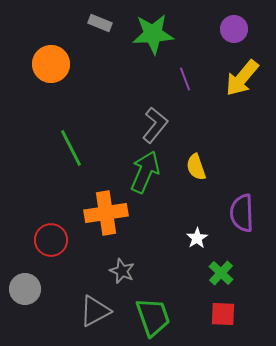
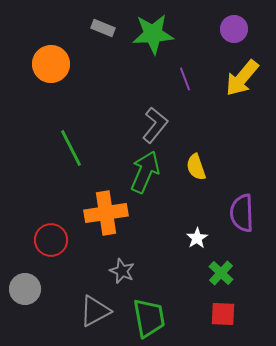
gray rectangle: moved 3 px right, 5 px down
green trapezoid: moved 4 px left, 1 px down; rotated 9 degrees clockwise
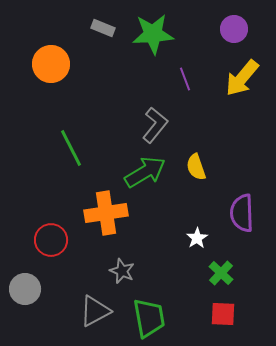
green arrow: rotated 36 degrees clockwise
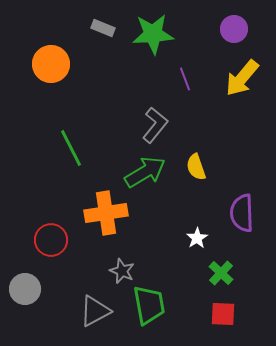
green trapezoid: moved 13 px up
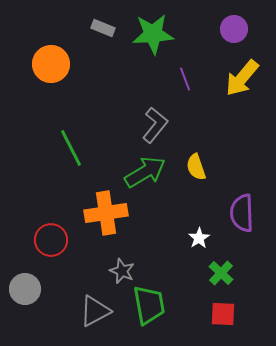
white star: moved 2 px right
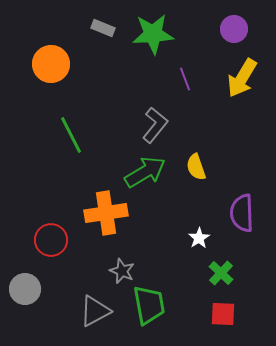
yellow arrow: rotated 9 degrees counterclockwise
green line: moved 13 px up
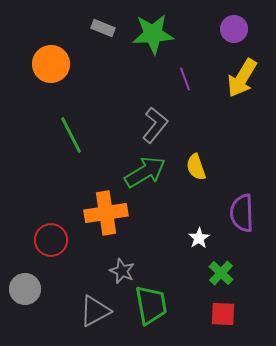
green trapezoid: moved 2 px right
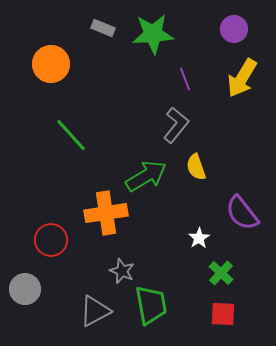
gray L-shape: moved 21 px right
green line: rotated 15 degrees counterclockwise
green arrow: moved 1 px right, 4 px down
purple semicircle: rotated 36 degrees counterclockwise
